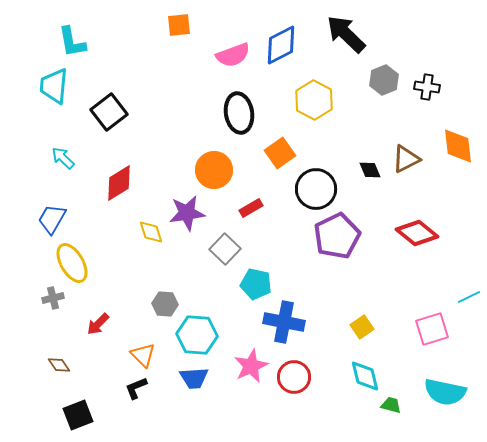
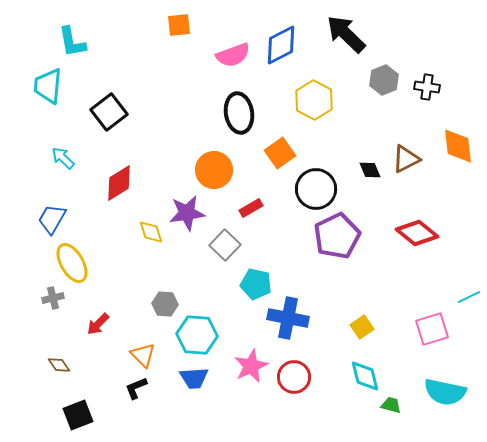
cyan trapezoid at (54, 86): moved 6 px left
gray square at (225, 249): moved 4 px up
blue cross at (284, 322): moved 4 px right, 4 px up
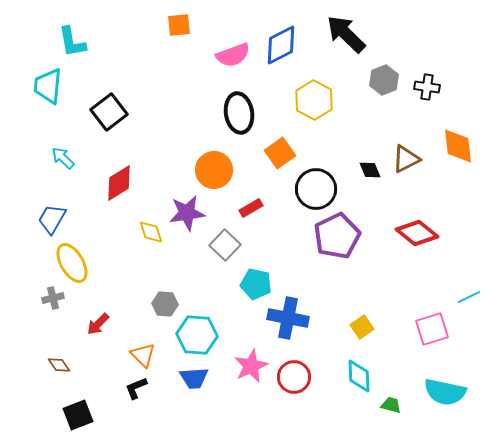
cyan diamond at (365, 376): moved 6 px left; rotated 12 degrees clockwise
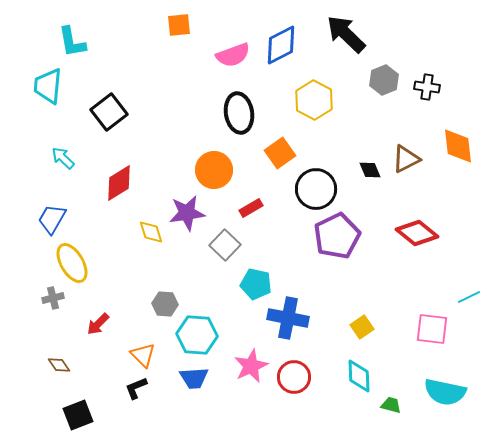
pink square at (432, 329): rotated 24 degrees clockwise
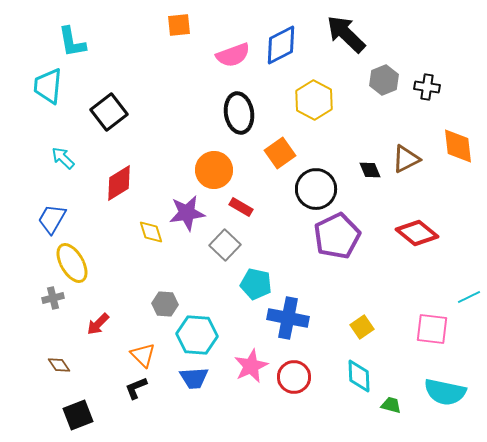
red rectangle at (251, 208): moved 10 px left, 1 px up; rotated 60 degrees clockwise
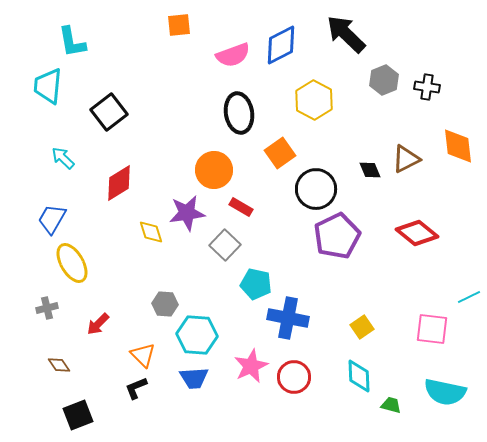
gray cross at (53, 298): moved 6 px left, 10 px down
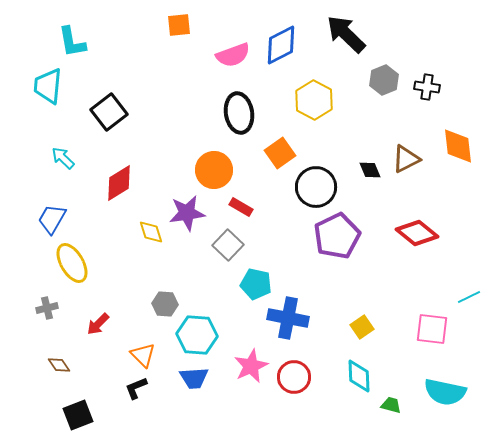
black circle at (316, 189): moved 2 px up
gray square at (225, 245): moved 3 px right
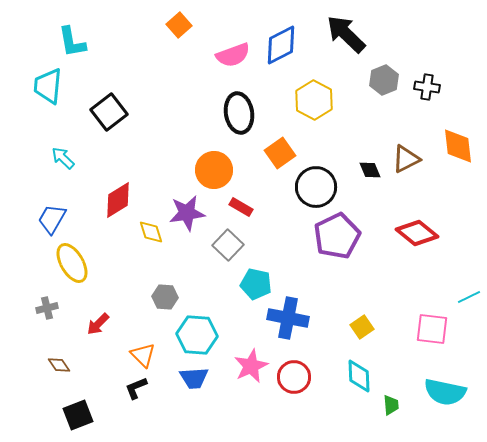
orange square at (179, 25): rotated 35 degrees counterclockwise
red diamond at (119, 183): moved 1 px left, 17 px down
gray hexagon at (165, 304): moved 7 px up
green trapezoid at (391, 405): rotated 70 degrees clockwise
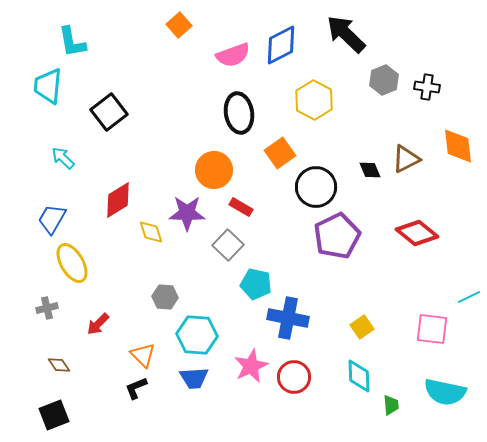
purple star at (187, 213): rotated 9 degrees clockwise
black square at (78, 415): moved 24 px left
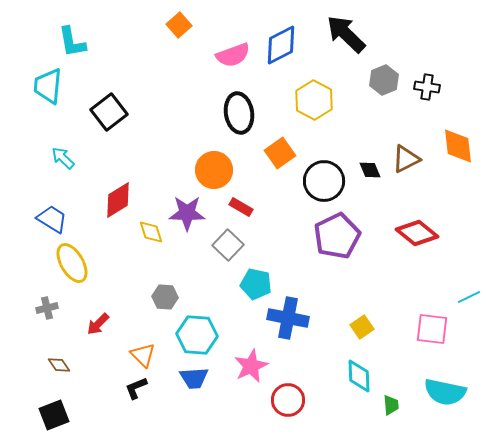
black circle at (316, 187): moved 8 px right, 6 px up
blue trapezoid at (52, 219): rotated 92 degrees clockwise
red circle at (294, 377): moved 6 px left, 23 px down
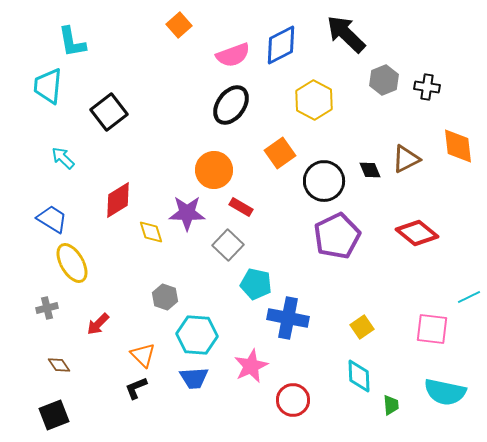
black ellipse at (239, 113): moved 8 px left, 8 px up; rotated 45 degrees clockwise
gray hexagon at (165, 297): rotated 15 degrees clockwise
red circle at (288, 400): moved 5 px right
